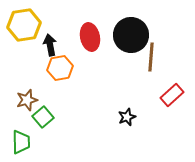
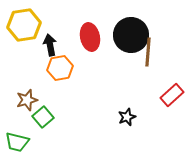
brown line: moved 3 px left, 5 px up
green trapezoid: moved 4 px left; rotated 105 degrees clockwise
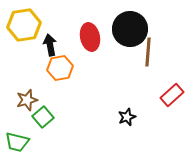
black circle: moved 1 px left, 6 px up
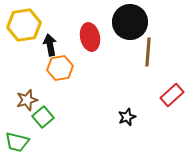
black circle: moved 7 px up
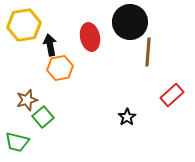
black star: rotated 12 degrees counterclockwise
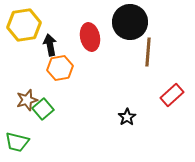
green square: moved 8 px up
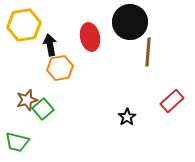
red rectangle: moved 6 px down
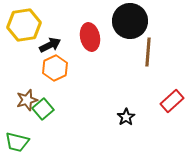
black circle: moved 1 px up
black arrow: rotated 75 degrees clockwise
orange hexagon: moved 5 px left; rotated 15 degrees counterclockwise
black star: moved 1 px left
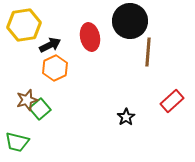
green square: moved 3 px left
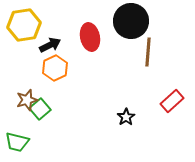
black circle: moved 1 px right
